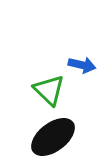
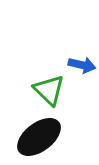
black ellipse: moved 14 px left
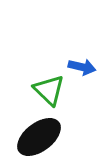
blue arrow: moved 2 px down
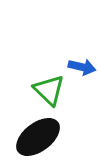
black ellipse: moved 1 px left
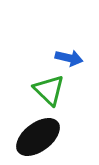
blue arrow: moved 13 px left, 9 px up
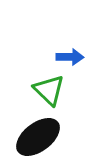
blue arrow: moved 1 px right, 1 px up; rotated 12 degrees counterclockwise
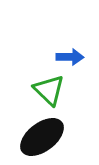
black ellipse: moved 4 px right
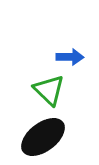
black ellipse: moved 1 px right
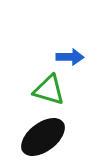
green triangle: rotated 28 degrees counterclockwise
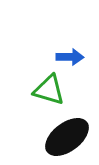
black ellipse: moved 24 px right
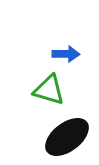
blue arrow: moved 4 px left, 3 px up
